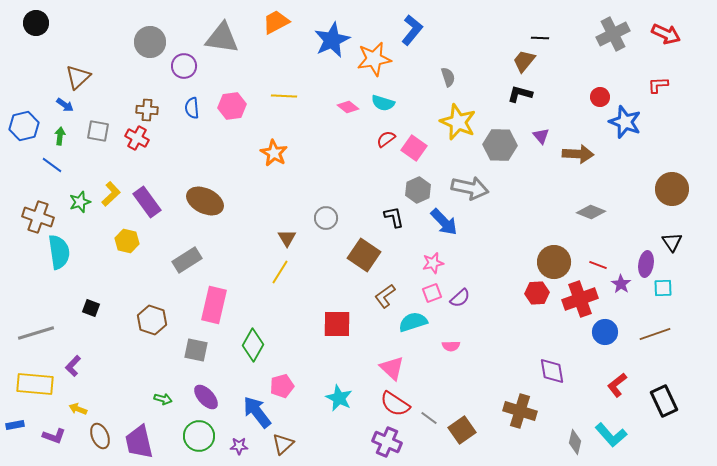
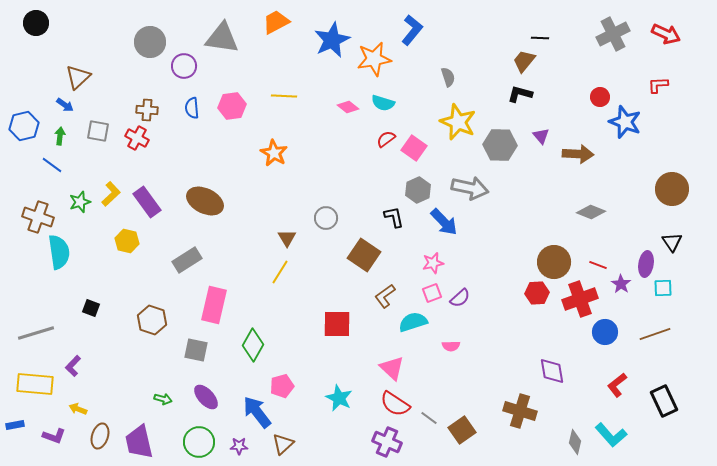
brown ellipse at (100, 436): rotated 40 degrees clockwise
green circle at (199, 436): moved 6 px down
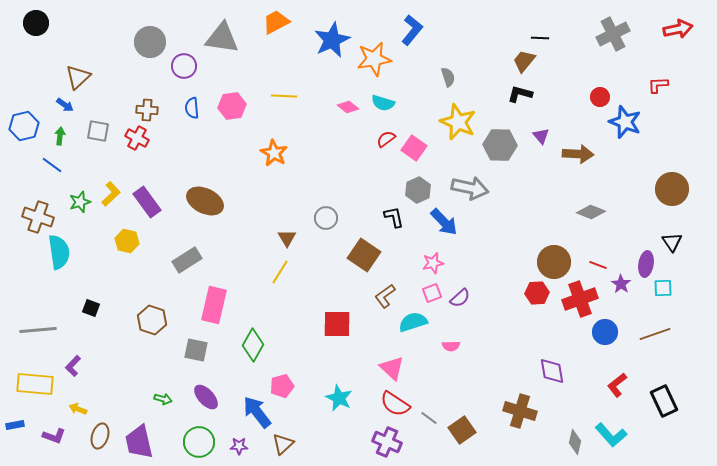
red arrow at (666, 34): moved 12 px right, 5 px up; rotated 36 degrees counterclockwise
gray line at (36, 333): moved 2 px right, 3 px up; rotated 12 degrees clockwise
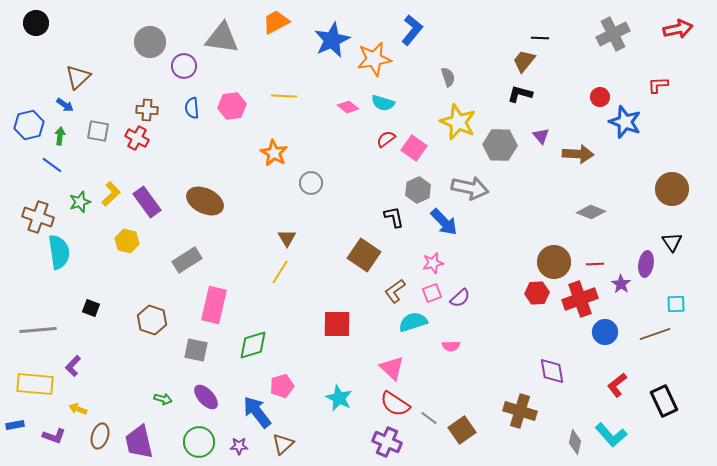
blue hexagon at (24, 126): moved 5 px right, 1 px up
gray circle at (326, 218): moved 15 px left, 35 px up
red line at (598, 265): moved 3 px left, 1 px up; rotated 24 degrees counterclockwise
cyan square at (663, 288): moved 13 px right, 16 px down
brown L-shape at (385, 296): moved 10 px right, 5 px up
green diamond at (253, 345): rotated 44 degrees clockwise
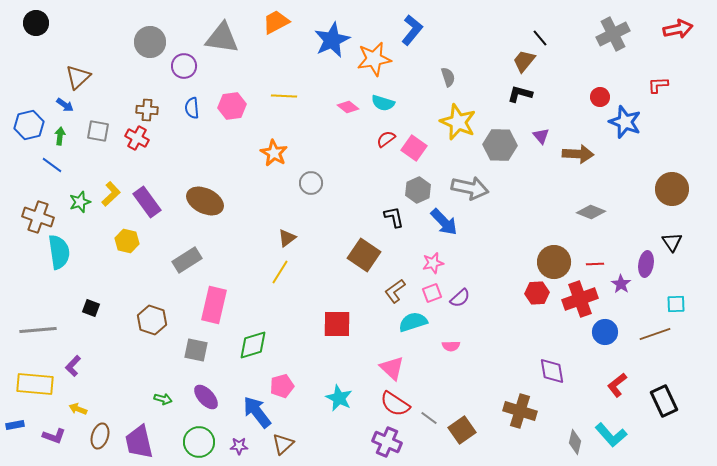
black line at (540, 38): rotated 48 degrees clockwise
brown triangle at (287, 238): rotated 24 degrees clockwise
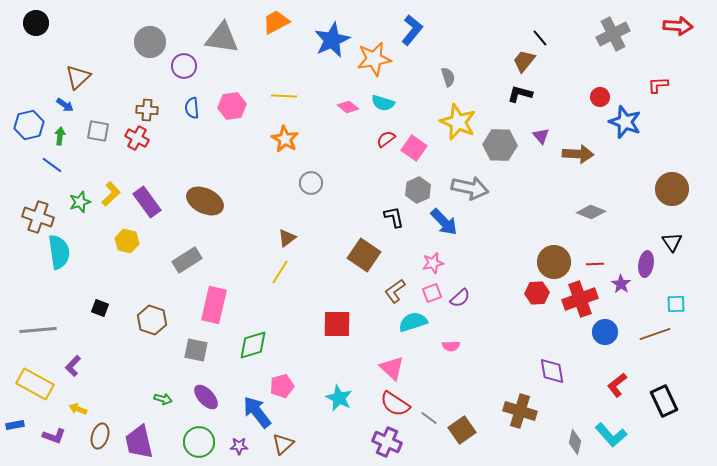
red arrow at (678, 29): moved 3 px up; rotated 16 degrees clockwise
orange star at (274, 153): moved 11 px right, 14 px up
black square at (91, 308): moved 9 px right
yellow rectangle at (35, 384): rotated 24 degrees clockwise
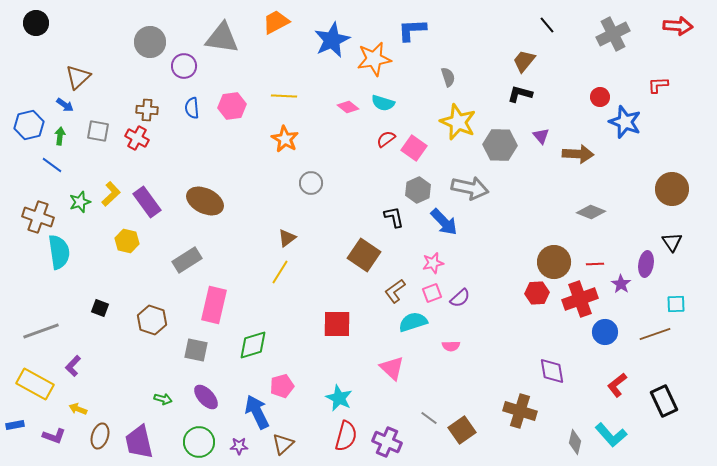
blue L-shape at (412, 30): rotated 132 degrees counterclockwise
black line at (540, 38): moved 7 px right, 13 px up
gray line at (38, 330): moved 3 px right, 1 px down; rotated 15 degrees counterclockwise
red semicircle at (395, 404): moved 49 px left, 32 px down; rotated 108 degrees counterclockwise
blue arrow at (257, 412): rotated 12 degrees clockwise
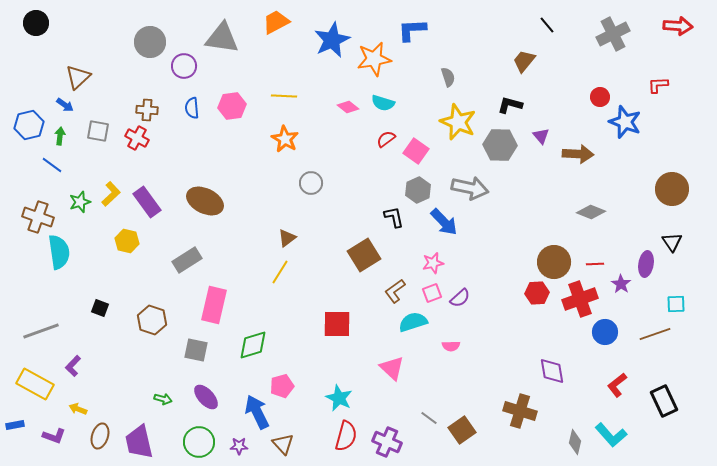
black L-shape at (520, 94): moved 10 px left, 11 px down
pink square at (414, 148): moved 2 px right, 3 px down
brown square at (364, 255): rotated 24 degrees clockwise
brown triangle at (283, 444): rotated 30 degrees counterclockwise
